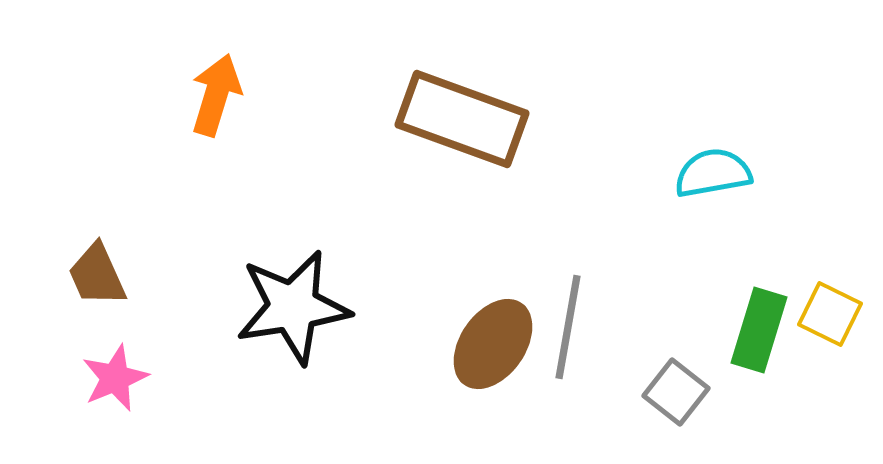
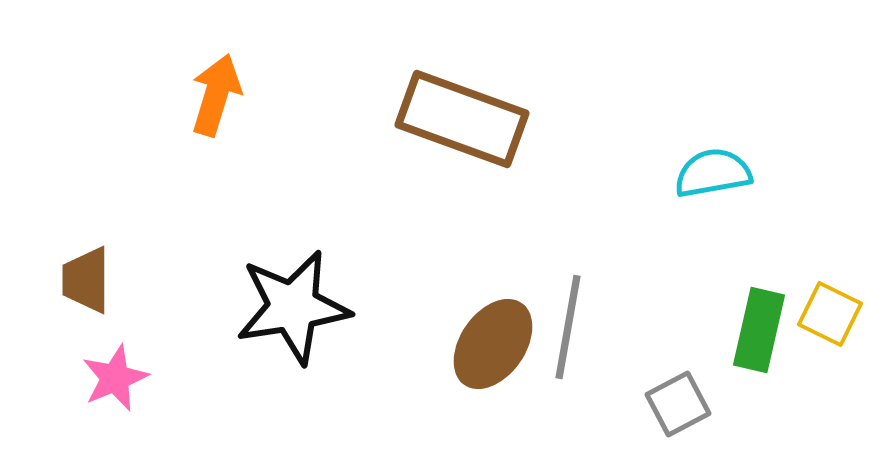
brown trapezoid: moved 11 px left, 5 px down; rotated 24 degrees clockwise
green rectangle: rotated 4 degrees counterclockwise
gray square: moved 2 px right, 12 px down; rotated 24 degrees clockwise
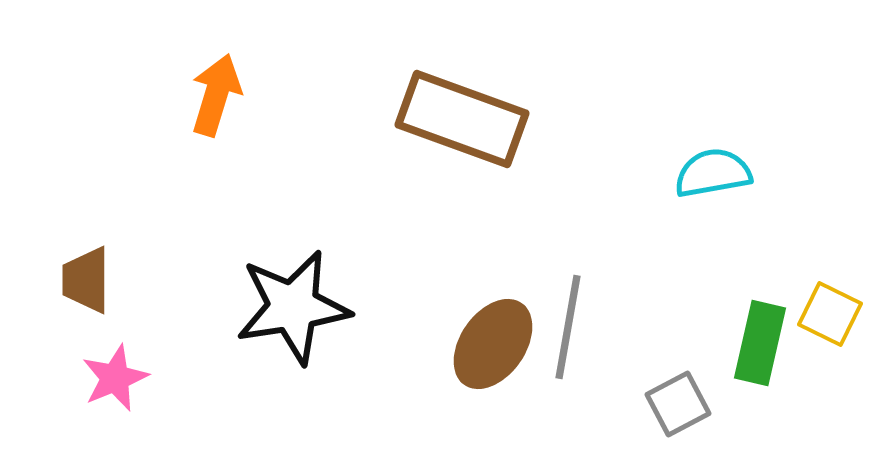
green rectangle: moved 1 px right, 13 px down
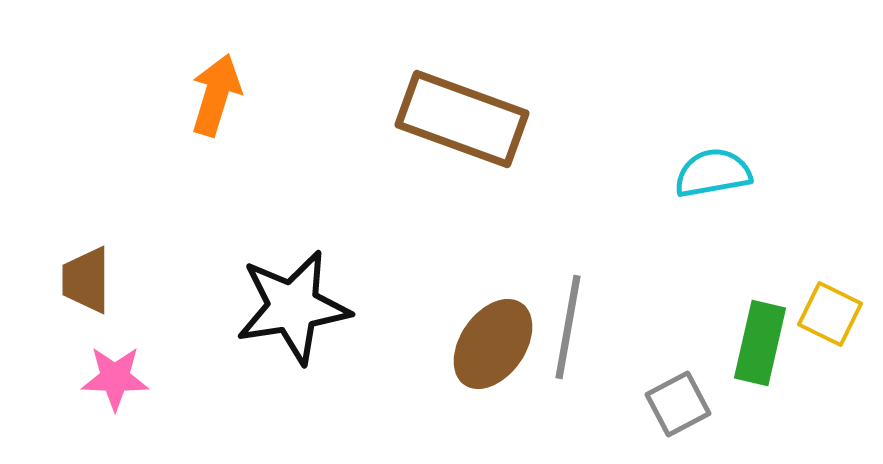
pink star: rotated 24 degrees clockwise
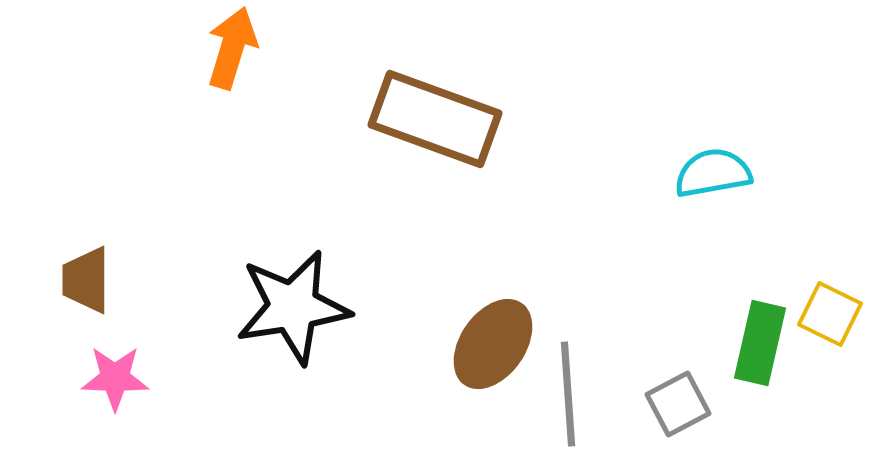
orange arrow: moved 16 px right, 47 px up
brown rectangle: moved 27 px left
gray line: moved 67 px down; rotated 14 degrees counterclockwise
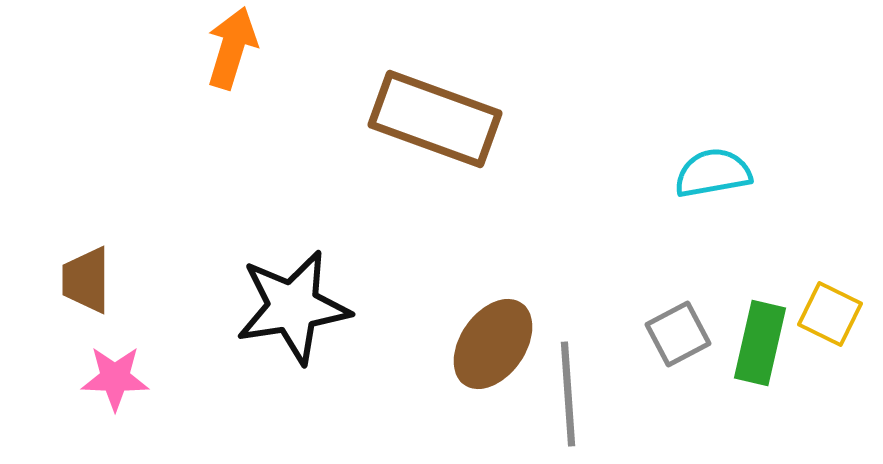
gray square: moved 70 px up
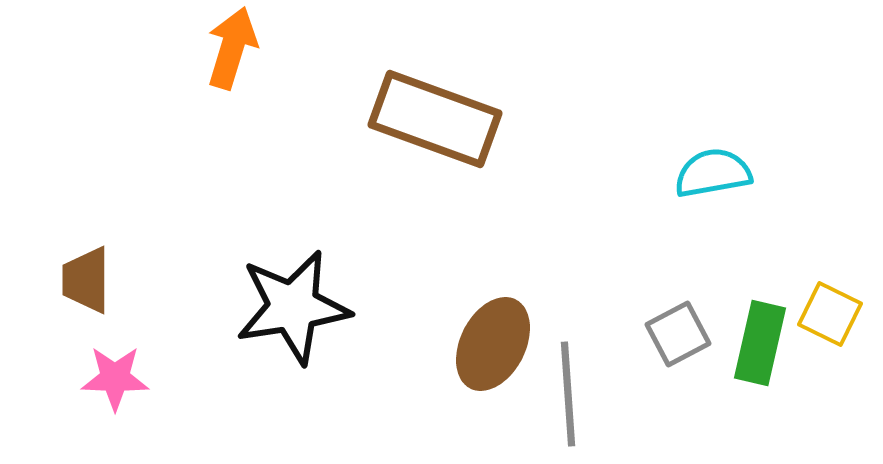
brown ellipse: rotated 8 degrees counterclockwise
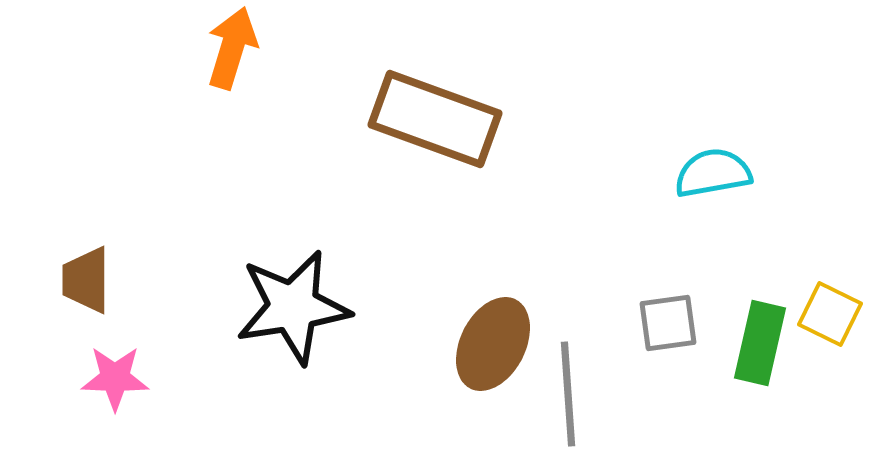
gray square: moved 10 px left, 11 px up; rotated 20 degrees clockwise
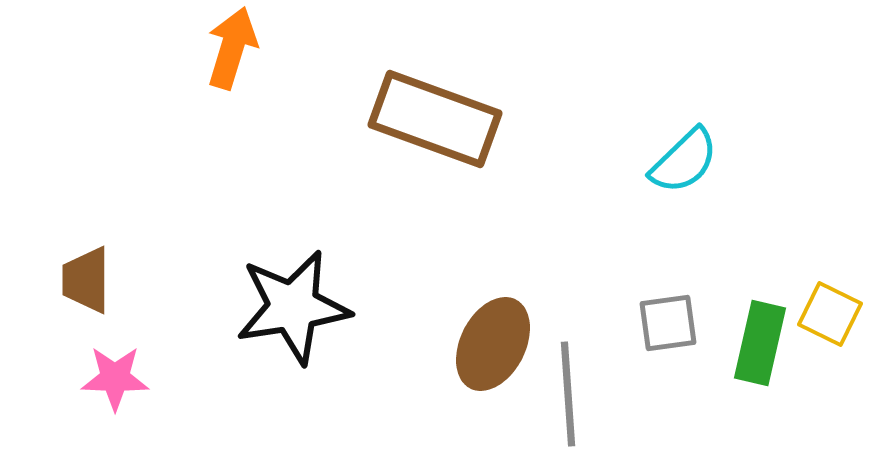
cyan semicircle: moved 29 px left, 12 px up; rotated 146 degrees clockwise
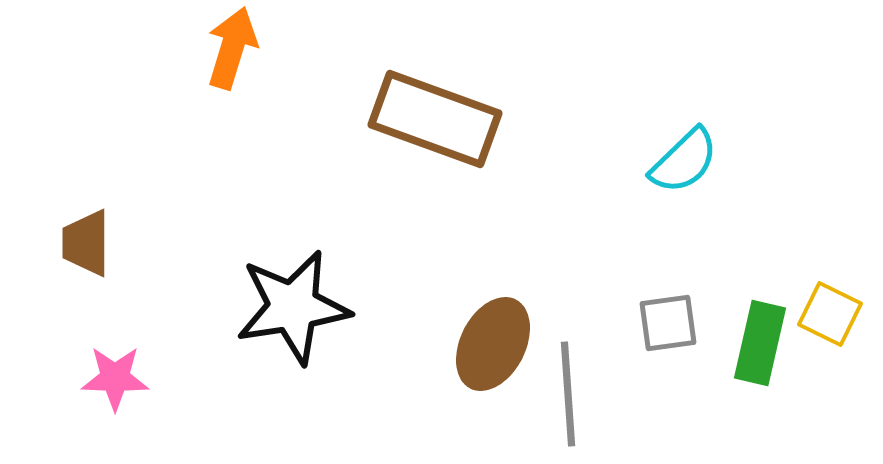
brown trapezoid: moved 37 px up
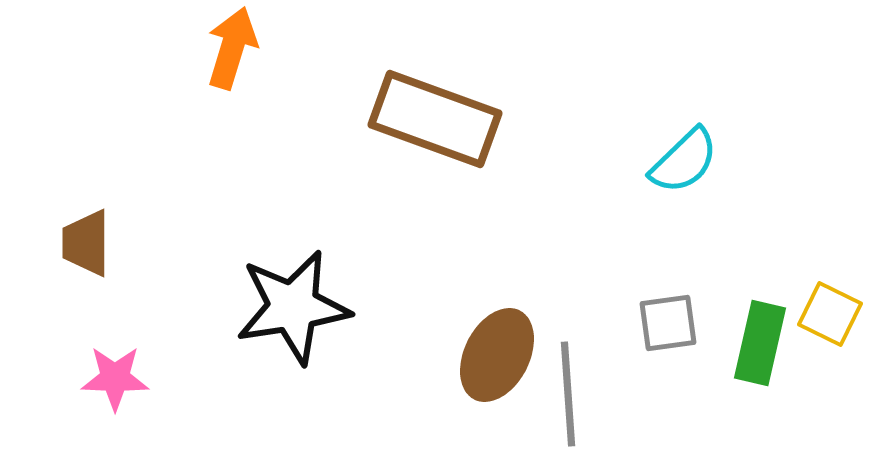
brown ellipse: moved 4 px right, 11 px down
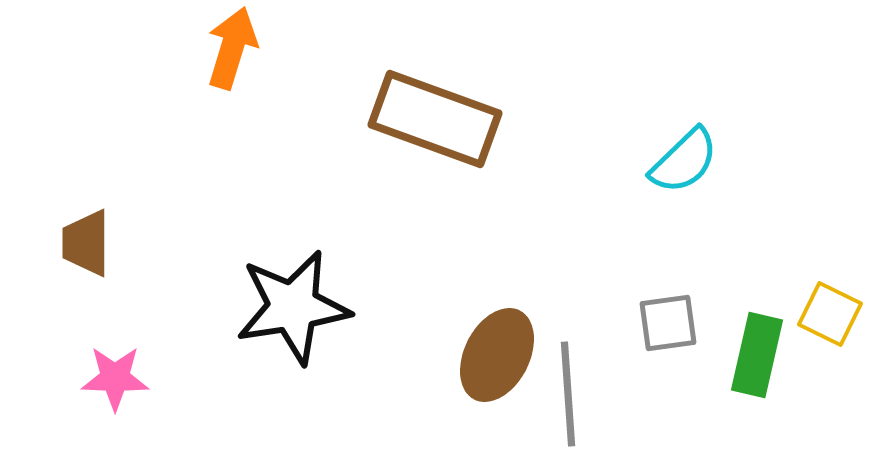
green rectangle: moved 3 px left, 12 px down
